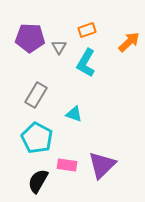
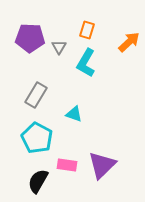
orange rectangle: rotated 54 degrees counterclockwise
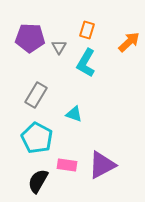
purple triangle: rotated 16 degrees clockwise
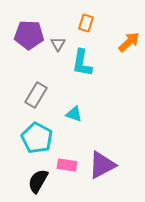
orange rectangle: moved 1 px left, 7 px up
purple pentagon: moved 1 px left, 3 px up
gray triangle: moved 1 px left, 3 px up
cyan L-shape: moved 4 px left; rotated 20 degrees counterclockwise
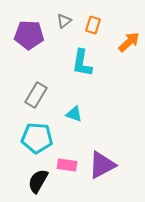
orange rectangle: moved 7 px right, 2 px down
gray triangle: moved 6 px right, 23 px up; rotated 21 degrees clockwise
cyan pentagon: rotated 24 degrees counterclockwise
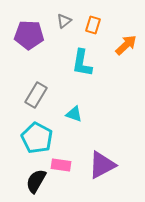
orange arrow: moved 3 px left, 3 px down
cyan pentagon: rotated 24 degrees clockwise
pink rectangle: moved 6 px left
black semicircle: moved 2 px left
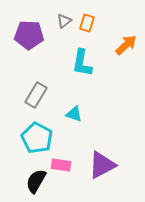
orange rectangle: moved 6 px left, 2 px up
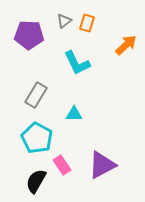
cyan L-shape: moved 5 px left; rotated 36 degrees counterclockwise
cyan triangle: rotated 18 degrees counterclockwise
pink rectangle: moved 1 px right; rotated 48 degrees clockwise
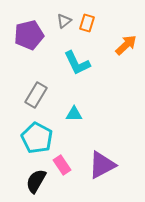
purple pentagon: rotated 16 degrees counterclockwise
